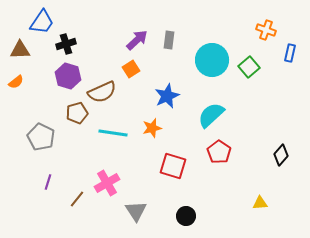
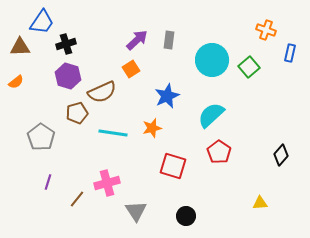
brown triangle: moved 3 px up
gray pentagon: rotated 8 degrees clockwise
pink cross: rotated 15 degrees clockwise
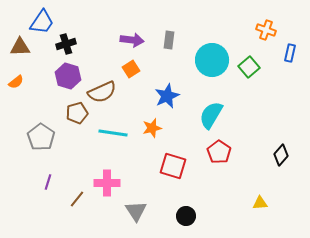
purple arrow: moved 5 px left; rotated 50 degrees clockwise
cyan semicircle: rotated 16 degrees counterclockwise
pink cross: rotated 15 degrees clockwise
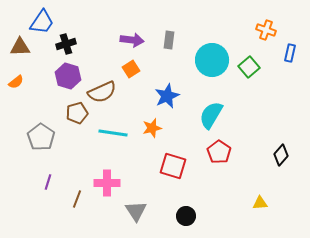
brown line: rotated 18 degrees counterclockwise
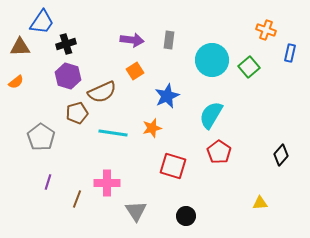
orange square: moved 4 px right, 2 px down
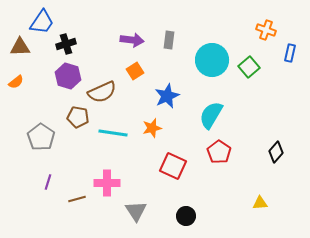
brown pentagon: moved 1 px right, 4 px down; rotated 25 degrees clockwise
black diamond: moved 5 px left, 3 px up
red square: rotated 8 degrees clockwise
brown line: rotated 54 degrees clockwise
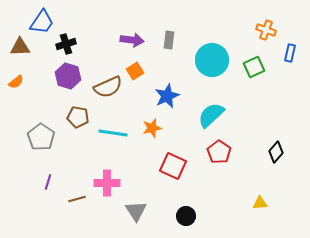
green square: moved 5 px right; rotated 15 degrees clockwise
brown semicircle: moved 6 px right, 5 px up
cyan semicircle: rotated 16 degrees clockwise
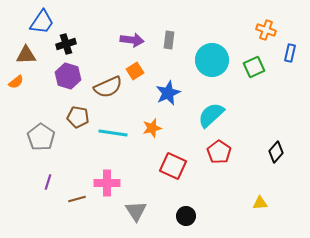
brown triangle: moved 6 px right, 8 px down
blue star: moved 1 px right, 3 px up
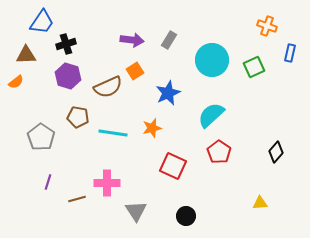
orange cross: moved 1 px right, 4 px up
gray rectangle: rotated 24 degrees clockwise
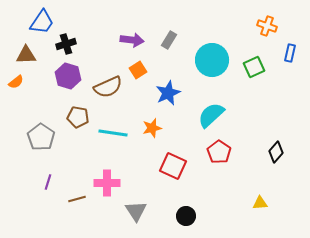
orange square: moved 3 px right, 1 px up
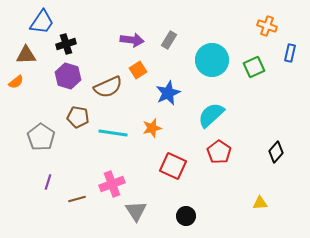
pink cross: moved 5 px right, 1 px down; rotated 20 degrees counterclockwise
